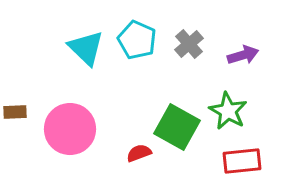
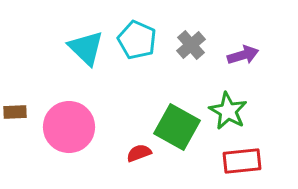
gray cross: moved 2 px right, 1 px down
pink circle: moved 1 px left, 2 px up
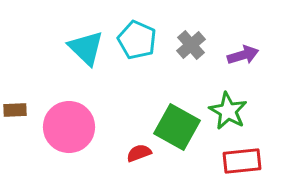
brown rectangle: moved 2 px up
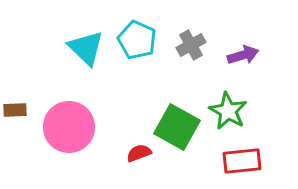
gray cross: rotated 12 degrees clockwise
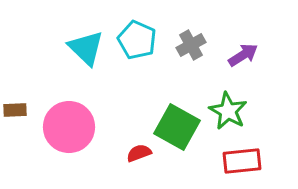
purple arrow: rotated 16 degrees counterclockwise
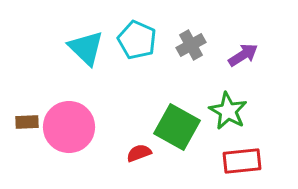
brown rectangle: moved 12 px right, 12 px down
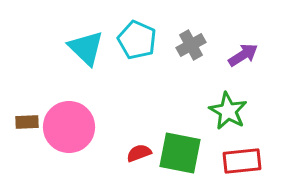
green square: moved 3 px right, 26 px down; rotated 18 degrees counterclockwise
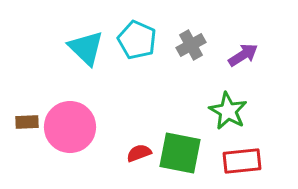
pink circle: moved 1 px right
